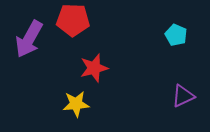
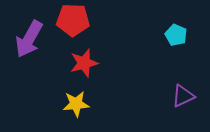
red star: moved 10 px left, 5 px up
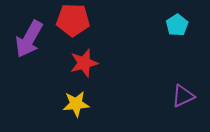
cyan pentagon: moved 1 px right, 10 px up; rotated 15 degrees clockwise
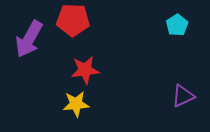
red star: moved 1 px right, 7 px down; rotated 8 degrees clockwise
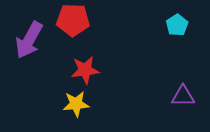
purple arrow: moved 1 px down
purple triangle: rotated 25 degrees clockwise
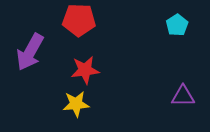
red pentagon: moved 6 px right
purple arrow: moved 1 px right, 12 px down
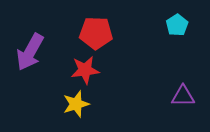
red pentagon: moved 17 px right, 13 px down
yellow star: rotated 12 degrees counterclockwise
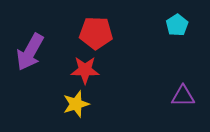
red star: rotated 8 degrees clockwise
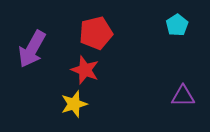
red pentagon: rotated 16 degrees counterclockwise
purple arrow: moved 2 px right, 3 px up
red star: rotated 20 degrees clockwise
yellow star: moved 2 px left
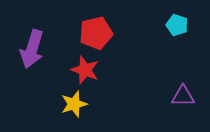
cyan pentagon: rotated 20 degrees counterclockwise
purple arrow: rotated 12 degrees counterclockwise
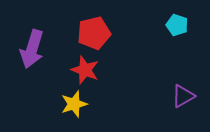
red pentagon: moved 2 px left
purple triangle: rotated 30 degrees counterclockwise
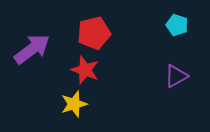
purple arrow: rotated 144 degrees counterclockwise
purple triangle: moved 7 px left, 20 px up
